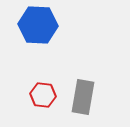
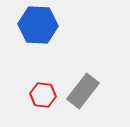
gray rectangle: moved 6 px up; rotated 28 degrees clockwise
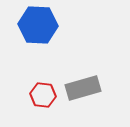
gray rectangle: moved 3 px up; rotated 36 degrees clockwise
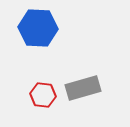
blue hexagon: moved 3 px down
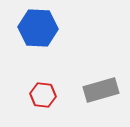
gray rectangle: moved 18 px right, 2 px down
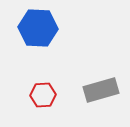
red hexagon: rotated 10 degrees counterclockwise
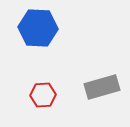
gray rectangle: moved 1 px right, 3 px up
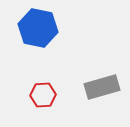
blue hexagon: rotated 9 degrees clockwise
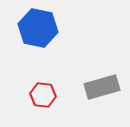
red hexagon: rotated 10 degrees clockwise
